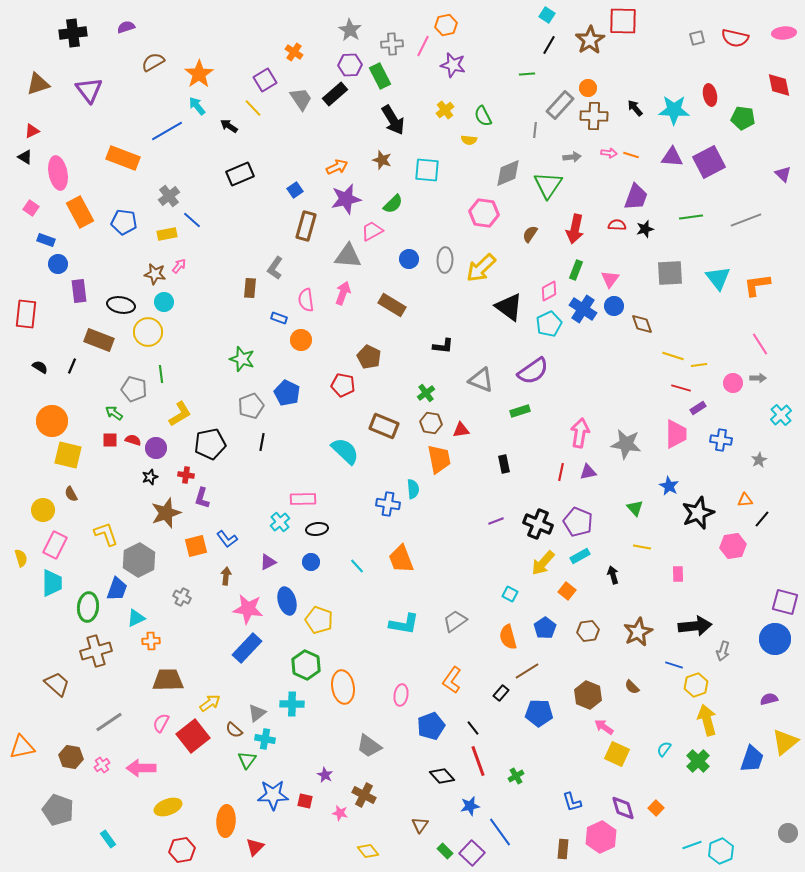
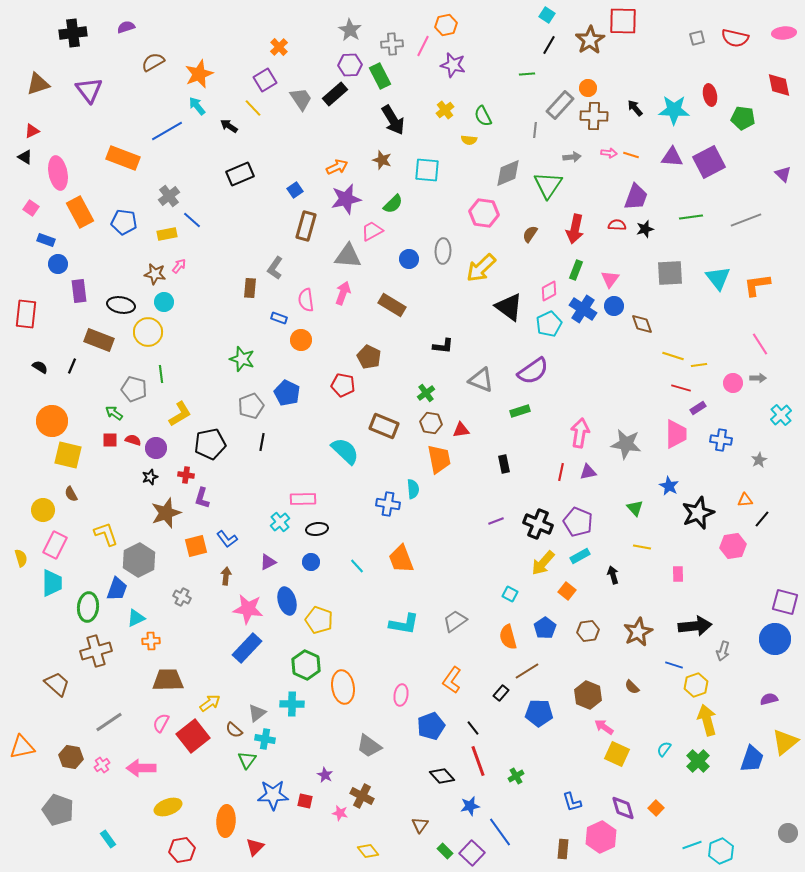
orange cross at (294, 52): moved 15 px left, 5 px up; rotated 12 degrees clockwise
orange star at (199, 74): rotated 12 degrees clockwise
gray ellipse at (445, 260): moved 2 px left, 9 px up
brown cross at (364, 795): moved 2 px left, 1 px down
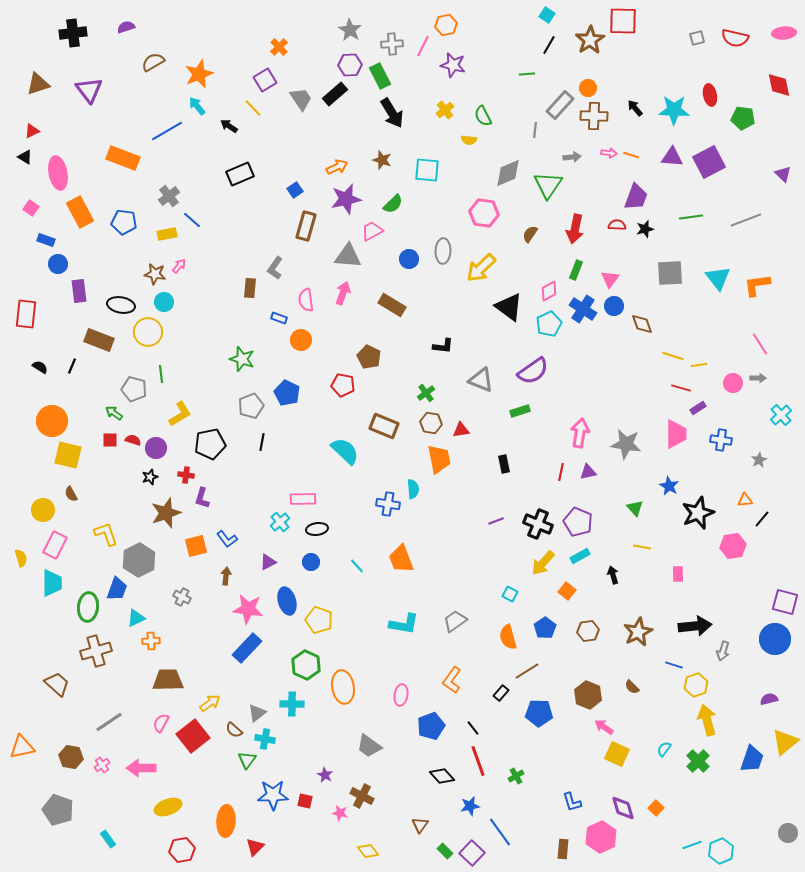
black arrow at (393, 120): moved 1 px left, 7 px up
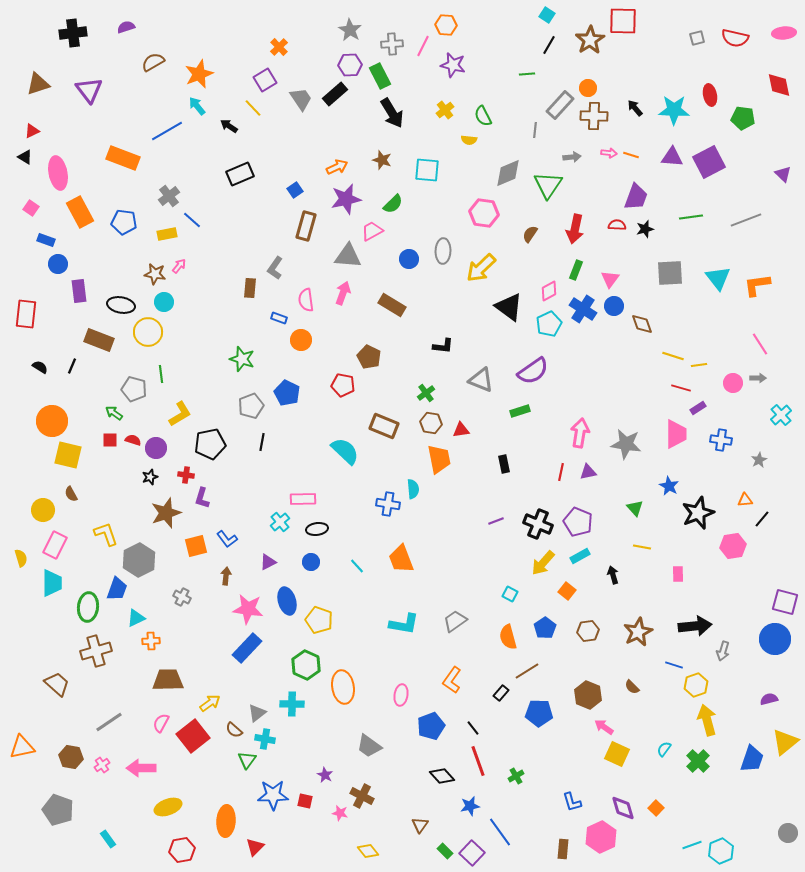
orange hexagon at (446, 25): rotated 15 degrees clockwise
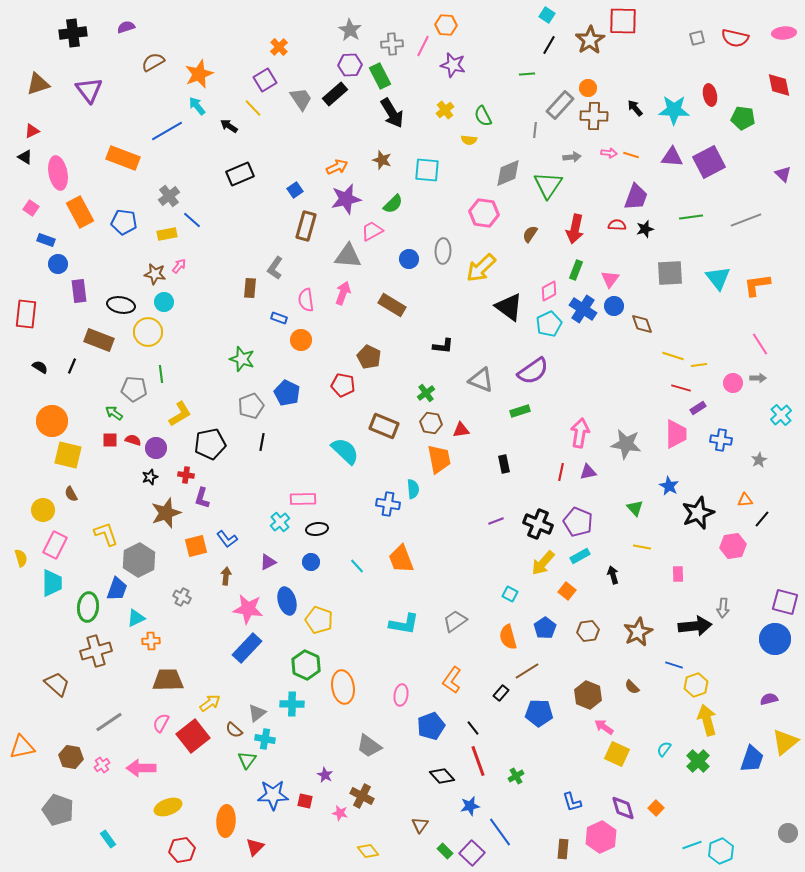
gray pentagon at (134, 389): rotated 10 degrees counterclockwise
gray arrow at (723, 651): moved 43 px up; rotated 12 degrees counterclockwise
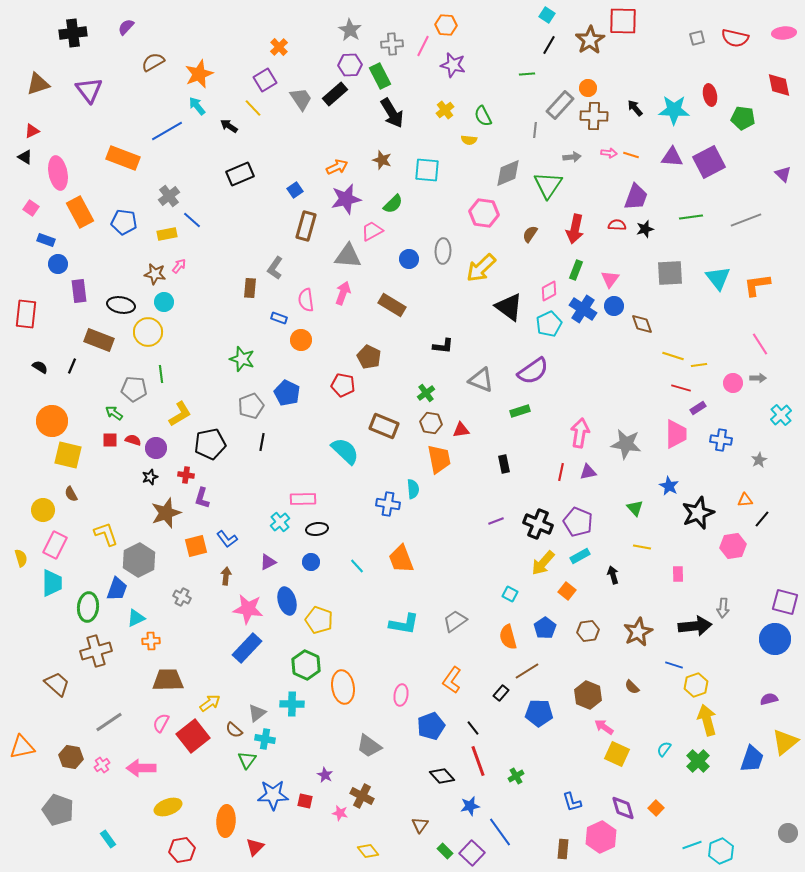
purple semicircle at (126, 27): rotated 30 degrees counterclockwise
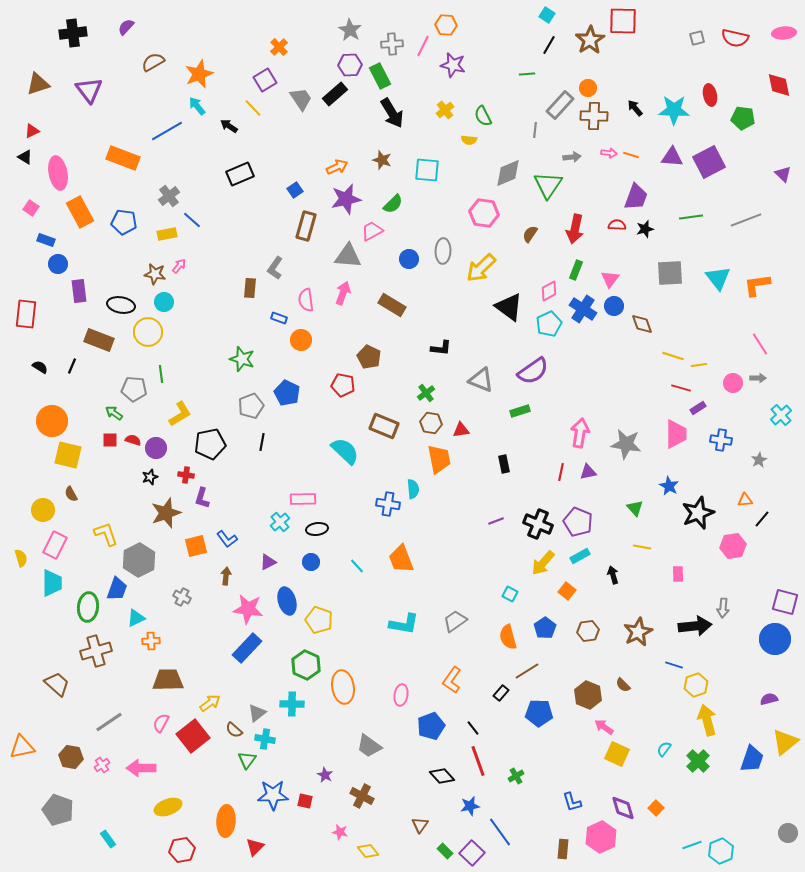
black L-shape at (443, 346): moved 2 px left, 2 px down
brown semicircle at (632, 687): moved 9 px left, 2 px up
pink star at (340, 813): moved 19 px down
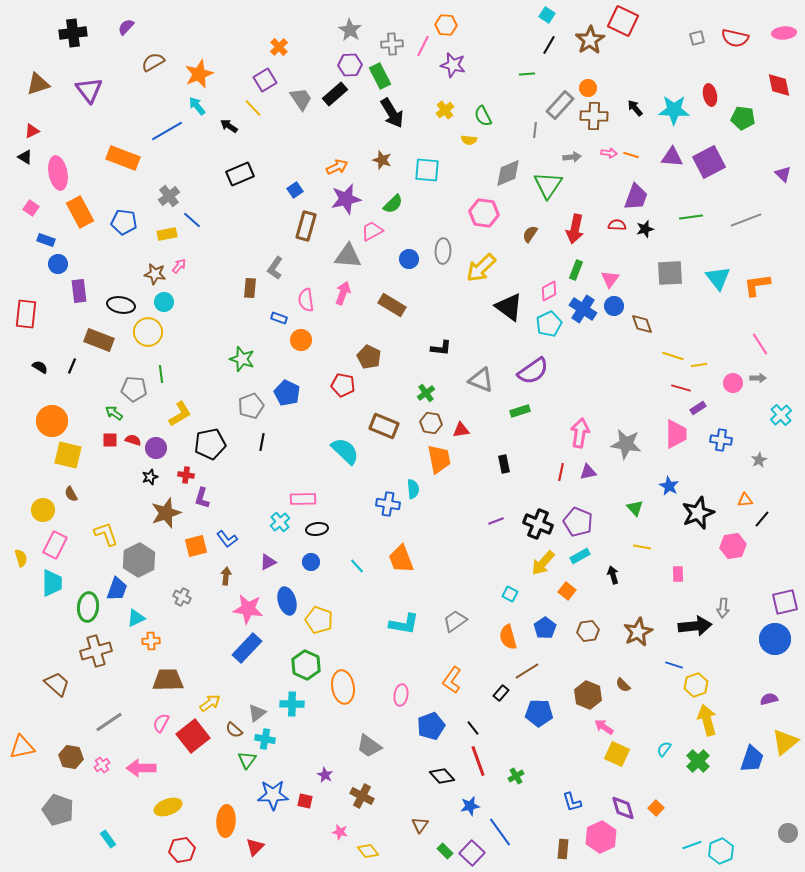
red square at (623, 21): rotated 24 degrees clockwise
purple square at (785, 602): rotated 28 degrees counterclockwise
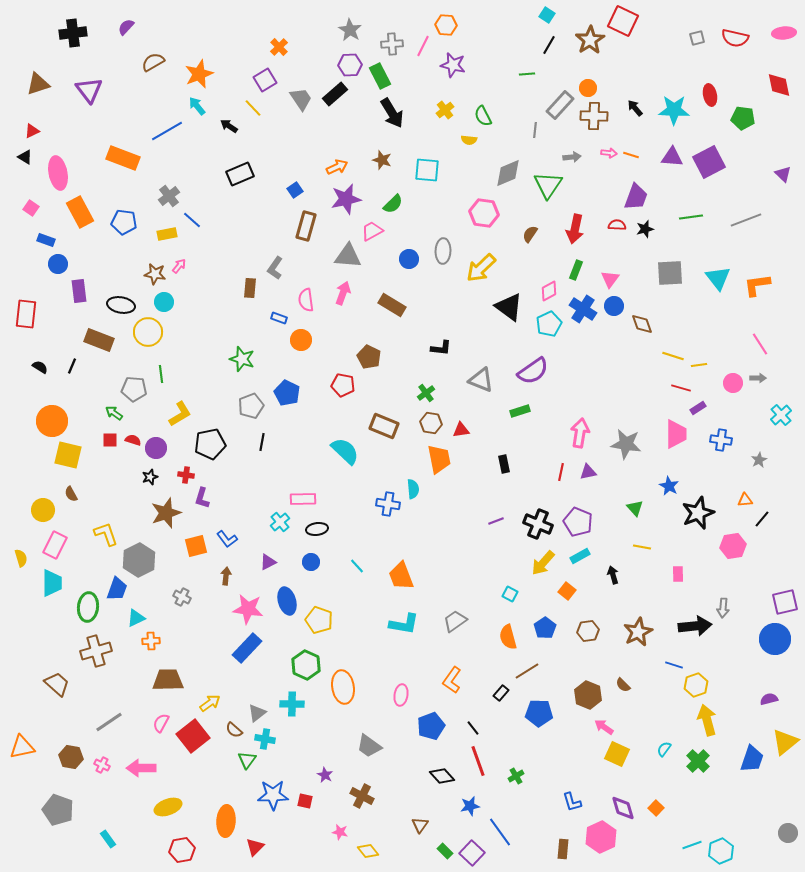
orange trapezoid at (401, 559): moved 17 px down
pink cross at (102, 765): rotated 28 degrees counterclockwise
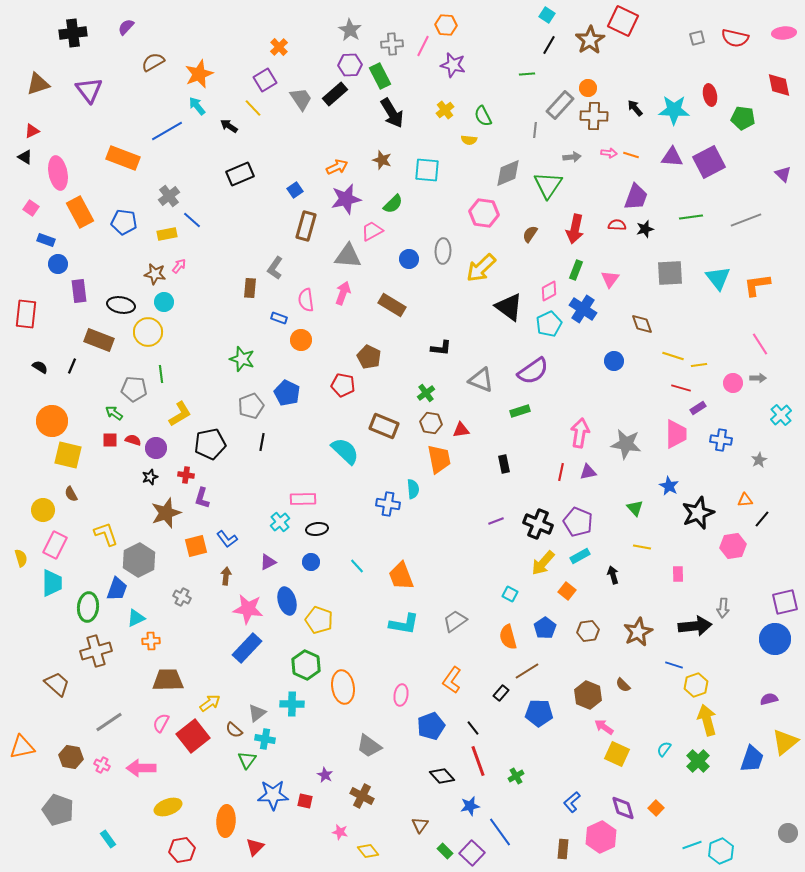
blue circle at (614, 306): moved 55 px down
blue L-shape at (572, 802): rotated 65 degrees clockwise
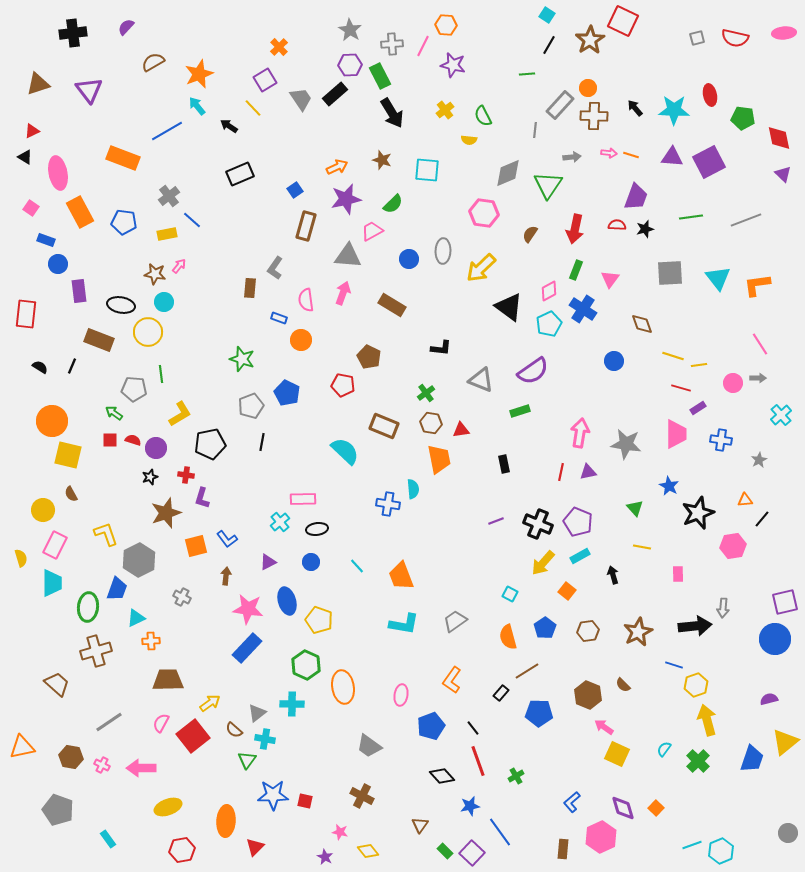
red diamond at (779, 85): moved 53 px down
purple star at (325, 775): moved 82 px down
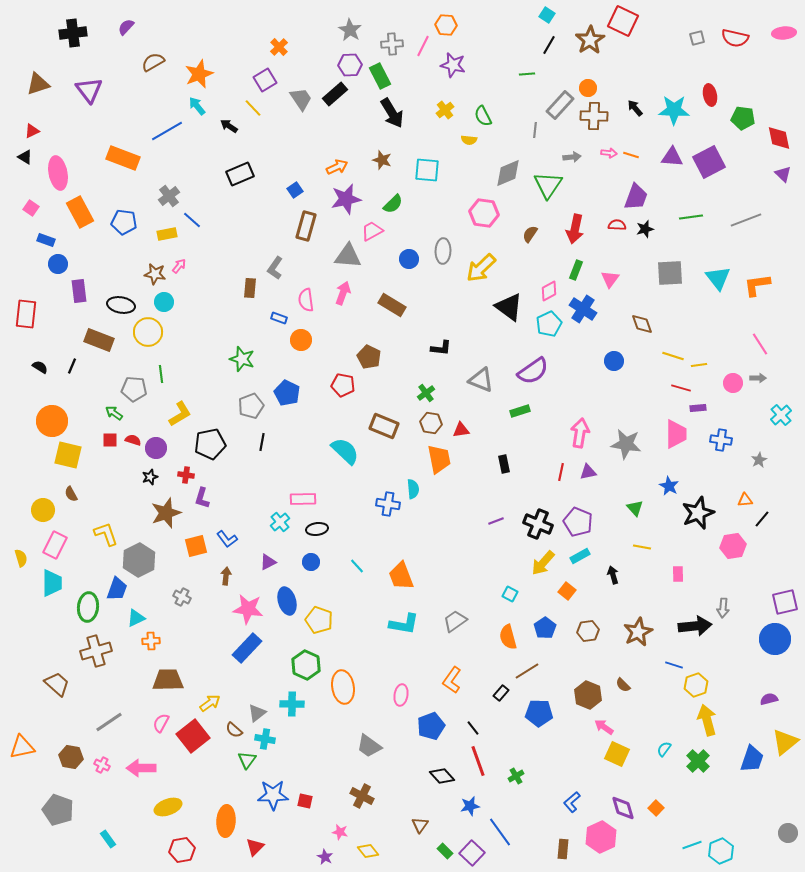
purple rectangle at (698, 408): rotated 28 degrees clockwise
